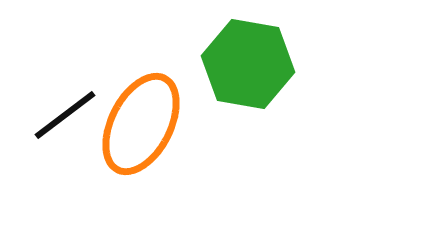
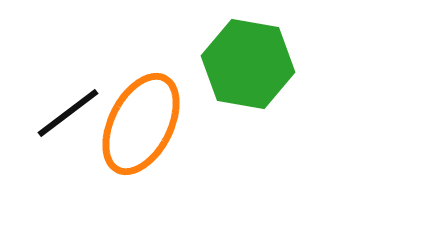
black line: moved 3 px right, 2 px up
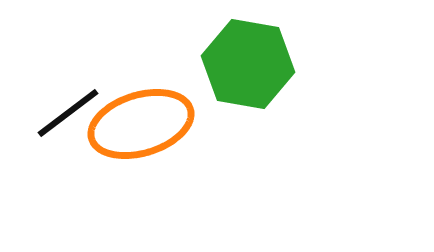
orange ellipse: rotated 46 degrees clockwise
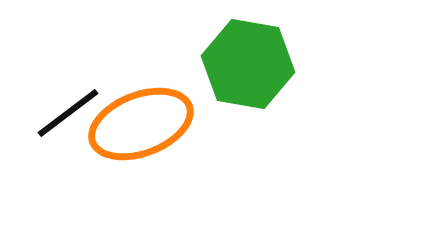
orange ellipse: rotated 4 degrees counterclockwise
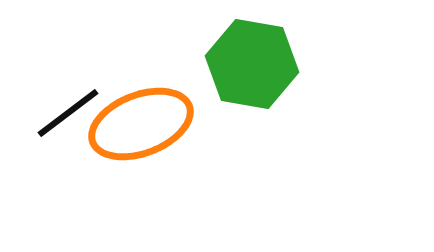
green hexagon: moved 4 px right
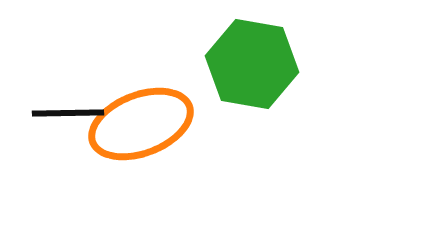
black line: rotated 36 degrees clockwise
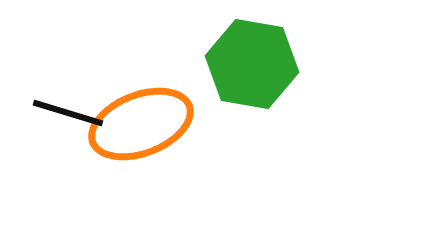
black line: rotated 18 degrees clockwise
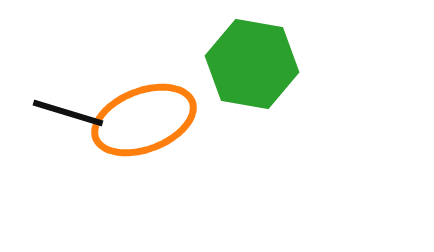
orange ellipse: moved 3 px right, 4 px up
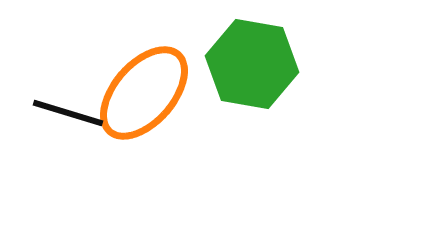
orange ellipse: moved 27 px up; rotated 28 degrees counterclockwise
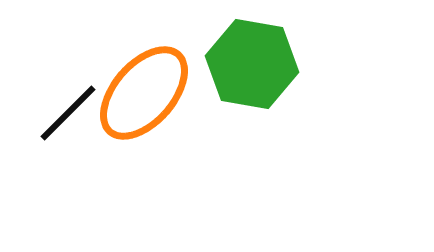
black line: rotated 62 degrees counterclockwise
